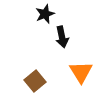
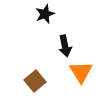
black arrow: moved 3 px right, 9 px down
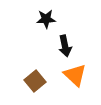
black star: moved 1 px right, 5 px down; rotated 18 degrees clockwise
orange triangle: moved 6 px left, 3 px down; rotated 15 degrees counterclockwise
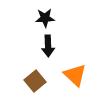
black star: moved 1 px left, 1 px up
black arrow: moved 17 px left; rotated 10 degrees clockwise
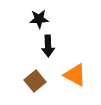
black star: moved 6 px left, 1 px down
orange triangle: rotated 15 degrees counterclockwise
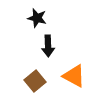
black star: moved 2 px left, 1 px up; rotated 18 degrees clockwise
orange triangle: moved 1 px left, 1 px down
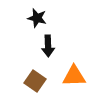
orange triangle: rotated 30 degrees counterclockwise
brown square: rotated 15 degrees counterclockwise
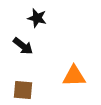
black arrow: moved 25 px left; rotated 50 degrees counterclockwise
brown square: moved 12 px left, 9 px down; rotated 30 degrees counterclockwise
